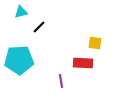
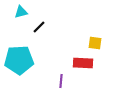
purple line: rotated 16 degrees clockwise
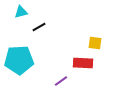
black line: rotated 16 degrees clockwise
purple line: rotated 48 degrees clockwise
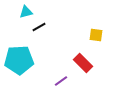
cyan triangle: moved 5 px right
yellow square: moved 1 px right, 8 px up
red rectangle: rotated 42 degrees clockwise
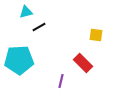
purple line: rotated 40 degrees counterclockwise
